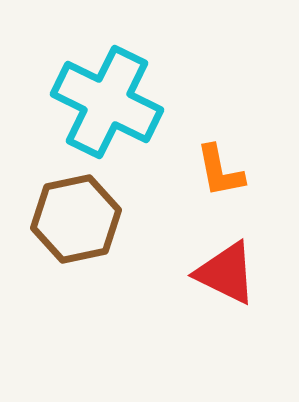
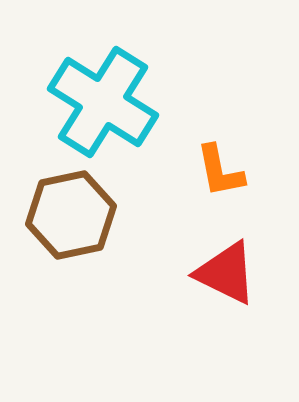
cyan cross: moved 4 px left; rotated 6 degrees clockwise
brown hexagon: moved 5 px left, 4 px up
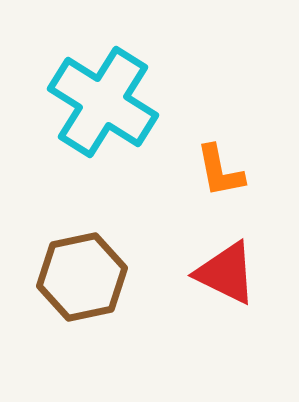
brown hexagon: moved 11 px right, 62 px down
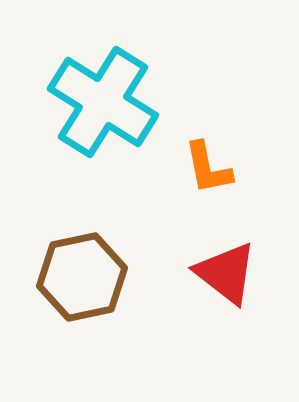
orange L-shape: moved 12 px left, 3 px up
red triangle: rotated 12 degrees clockwise
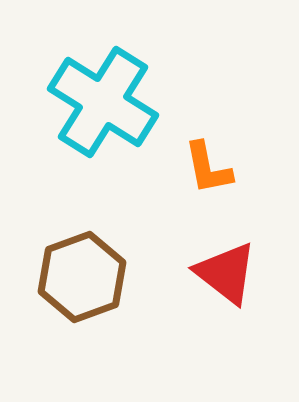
brown hexagon: rotated 8 degrees counterclockwise
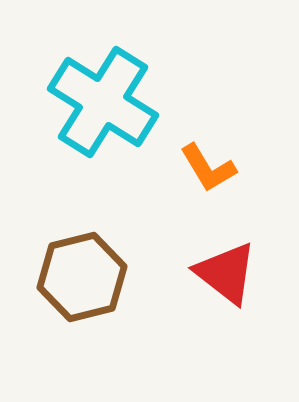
orange L-shape: rotated 20 degrees counterclockwise
brown hexagon: rotated 6 degrees clockwise
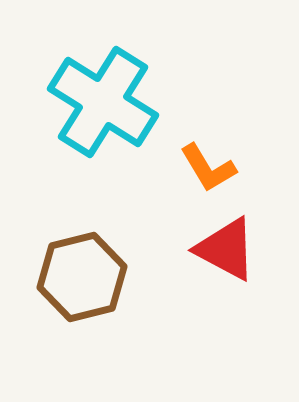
red triangle: moved 24 px up; rotated 10 degrees counterclockwise
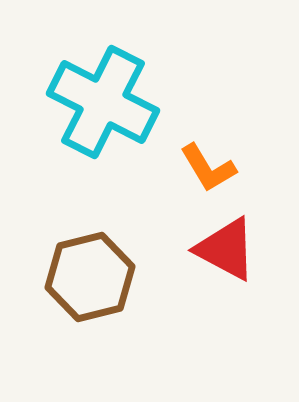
cyan cross: rotated 5 degrees counterclockwise
brown hexagon: moved 8 px right
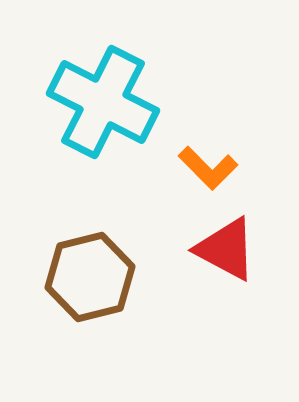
orange L-shape: rotated 14 degrees counterclockwise
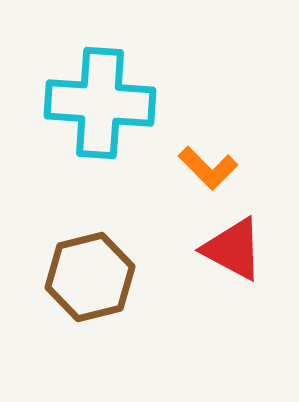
cyan cross: moved 3 px left, 1 px down; rotated 23 degrees counterclockwise
red triangle: moved 7 px right
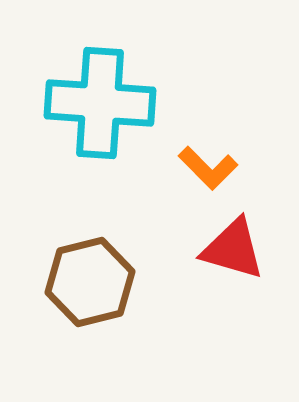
red triangle: rotated 12 degrees counterclockwise
brown hexagon: moved 5 px down
